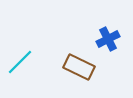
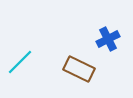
brown rectangle: moved 2 px down
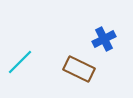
blue cross: moved 4 px left
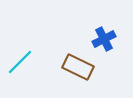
brown rectangle: moved 1 px left, 2 px up
